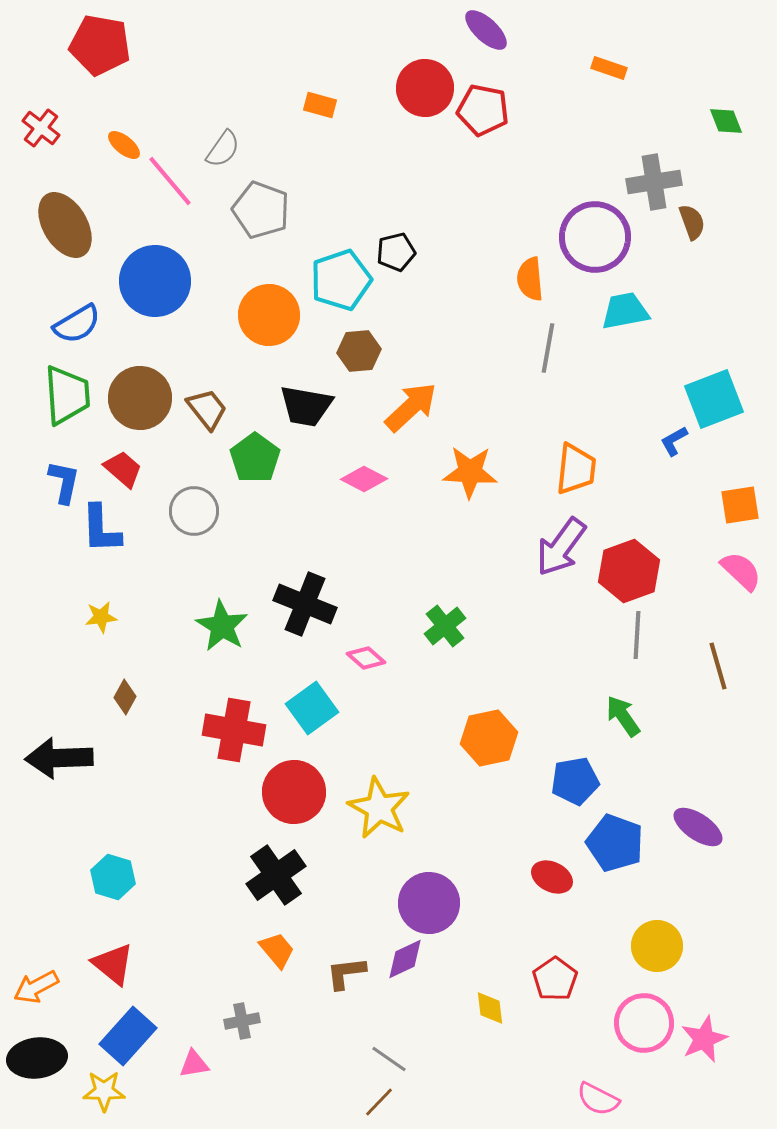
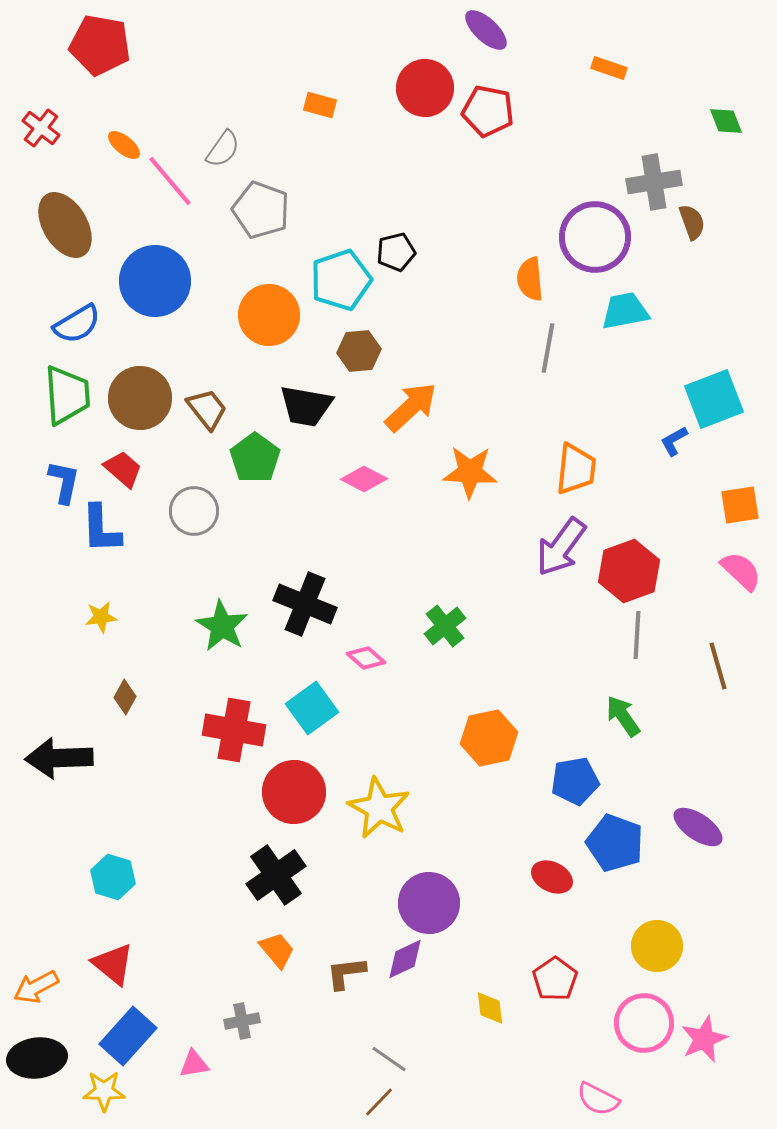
red pentagon at (483, 110): moved 5 px right, 1 px down
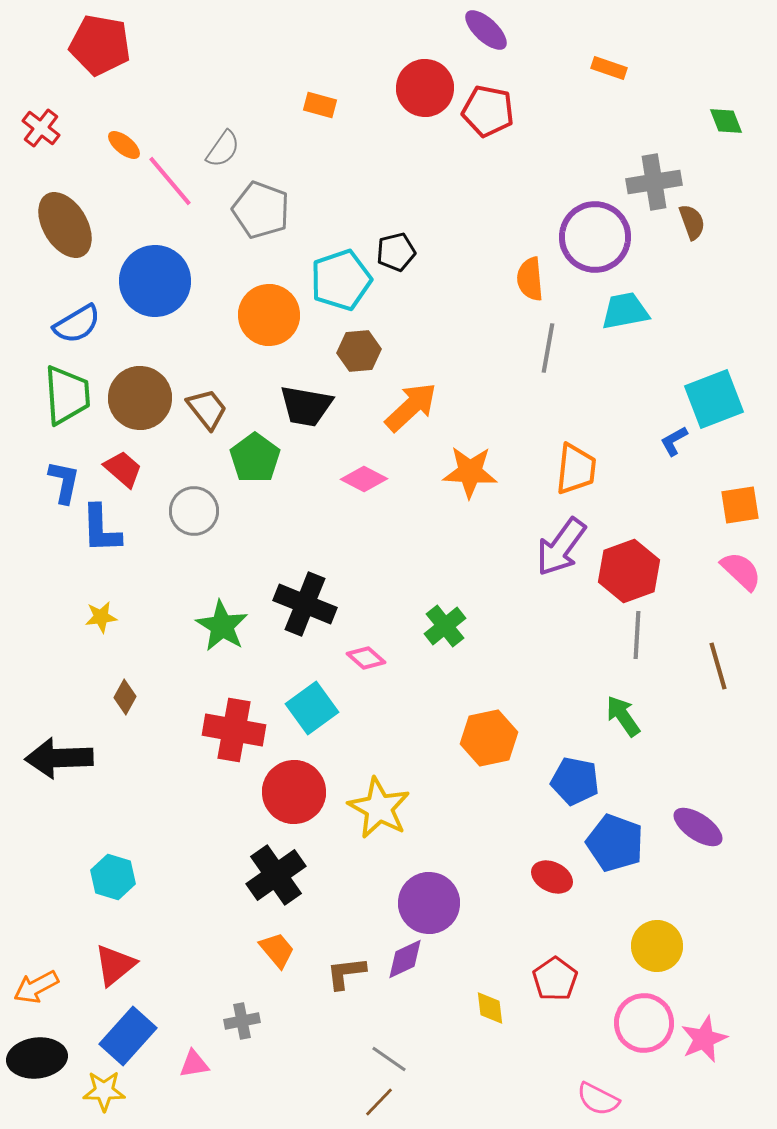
blue pentagon at (575, 781): rotated 21 degrees clockwise
red triangle at (113, 964): moved 2 px right, 1 px down; rotated 42 degrees clockwise
